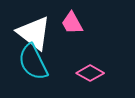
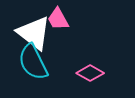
pink trapezoid: moved 14 px left, 4 px up
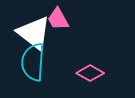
cyan semicircle: rotated 30 degrees clockwise
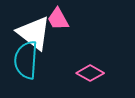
cyan semicircle: moved 7 px left, 2 px up
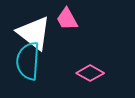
pink trapezoid: moved 9 px right
cyan semicircle: moved 2 px right, 1 px down
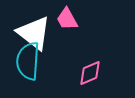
pink diamond: rotated 52 degrees counterclockwise
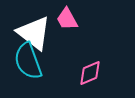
cyan semicircle: rotated 24 degrees counterclockwise
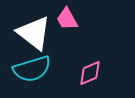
cyan semicircle: moved 4 px right, 8 px down; rotated 87 degrees counterclockwise
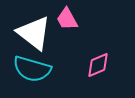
cyan semicircle: rotated 33 degrees clockwise
pink diamond: moved 8 px right, 8 px up
